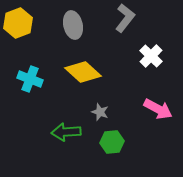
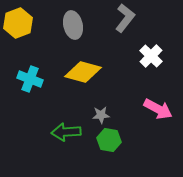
yellow diamond: rotated 27 degrees counterclockwise
gray star: moved 1 px right, 3 px down; rotated 24 degrees counterclockwise
green hexagon: moved 3 px left, 2 px up; rotated 15 degrees clockwise
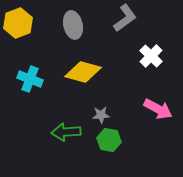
gray L-shape: rotated 16 degrees clockwise
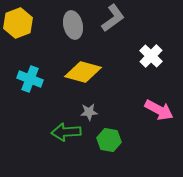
gray L-shape: moved 12 px left
pink arrow: moved 1 px right, 1 px down
gray star: moved 12 px left, 3 px up
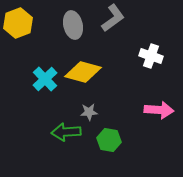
white cross: rotated 25 degrees counterclockwise
cyan cross: moved 15 px right; rotated 25 degrees clockwise
pink arrow: rotated 24 degrees counterclockwise
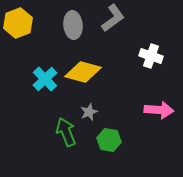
gray ellipse: rotated 8 degrees clockwise
gray star: rotated 18 degrees counterclockwise
green arrow: rotated 72 degrees clockwise
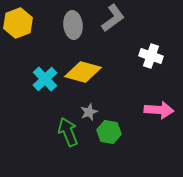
green arrow: moved 2 px right
green hexagon: moved 8 px up
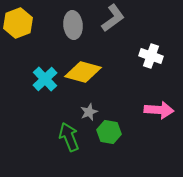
green arrow: moved 1 px right, 5 px down
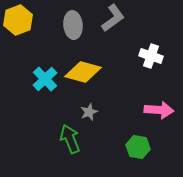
yellow hexagon: moved 3 px up
green hexagon: moved 29 px right, 15 px down
green arrow: moved 1 px right, 2 px down
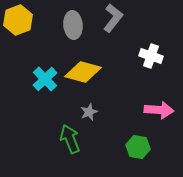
gray L-shape: rotated 16 degrees counterclockwise
